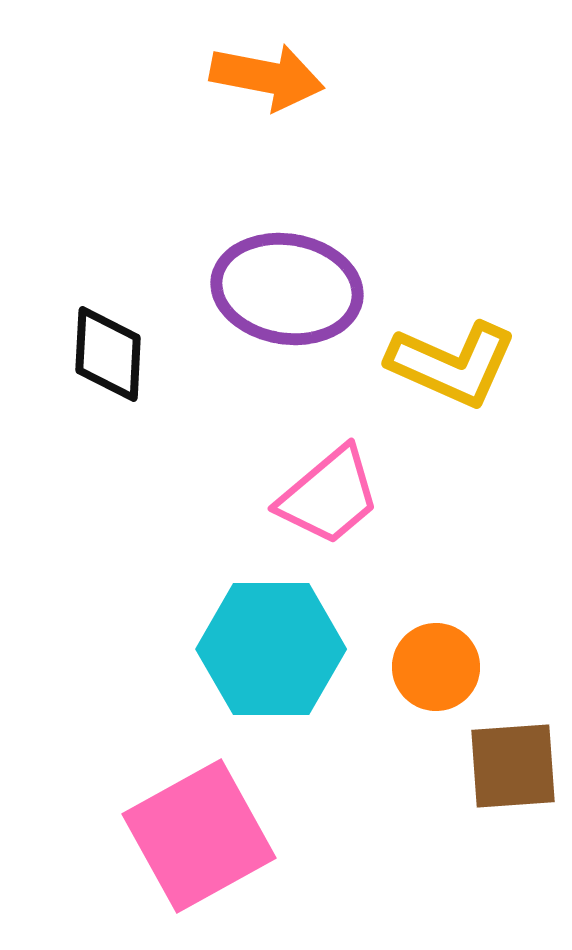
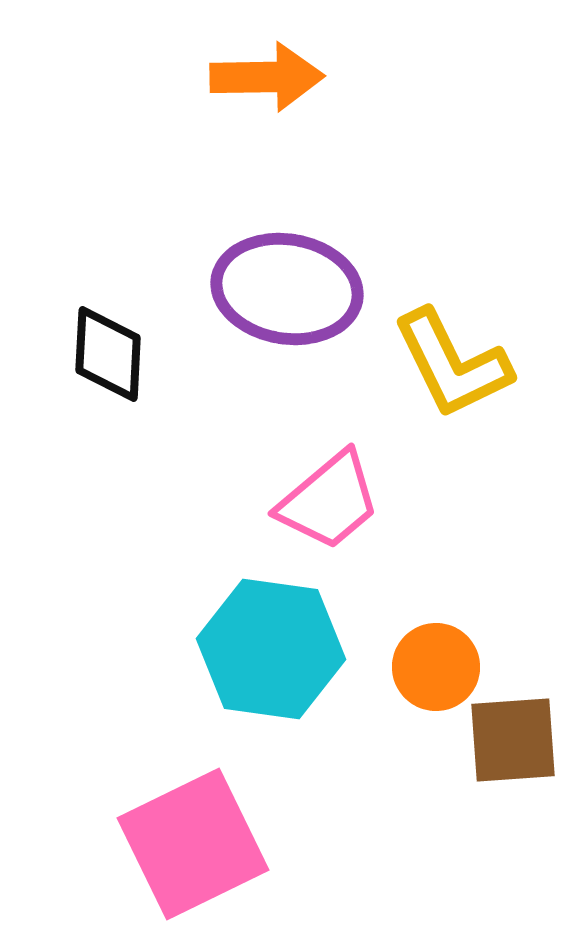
orange arrow: rotated 12 degrees counterclockwise
yellow L-shape: rotated 40 degrees clockwise
pink trapezoid: moved 5 px down
cyan hexagon: rotated 8 degrees clockwise
brown square: moved 26 px up
pink square: moved 6 px left, 8 px down; rotated 3 degrees clockwise
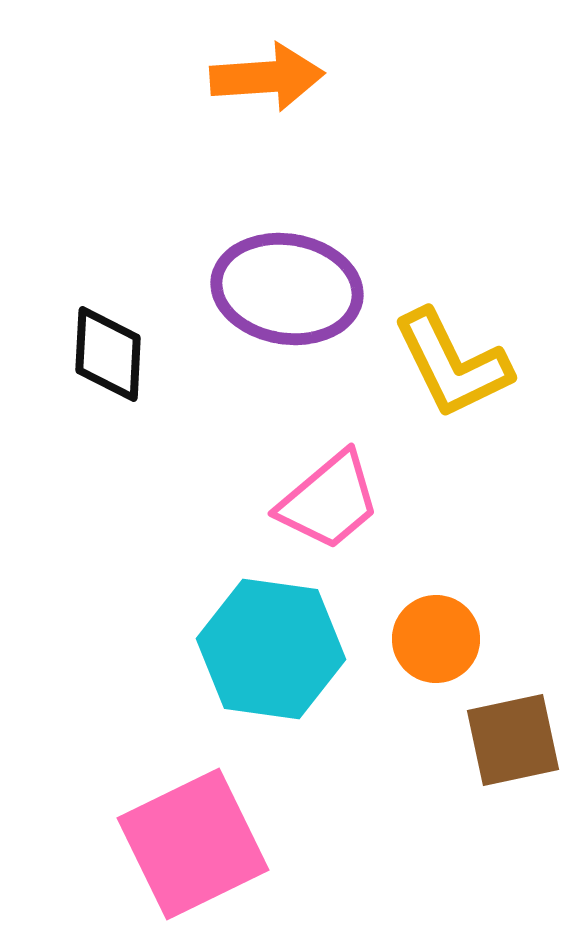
orange arrow: rotated 3 degrees counterclockwise
orange circle: moved 28 px up
brown square: rotated 8 degrees counterclockwise
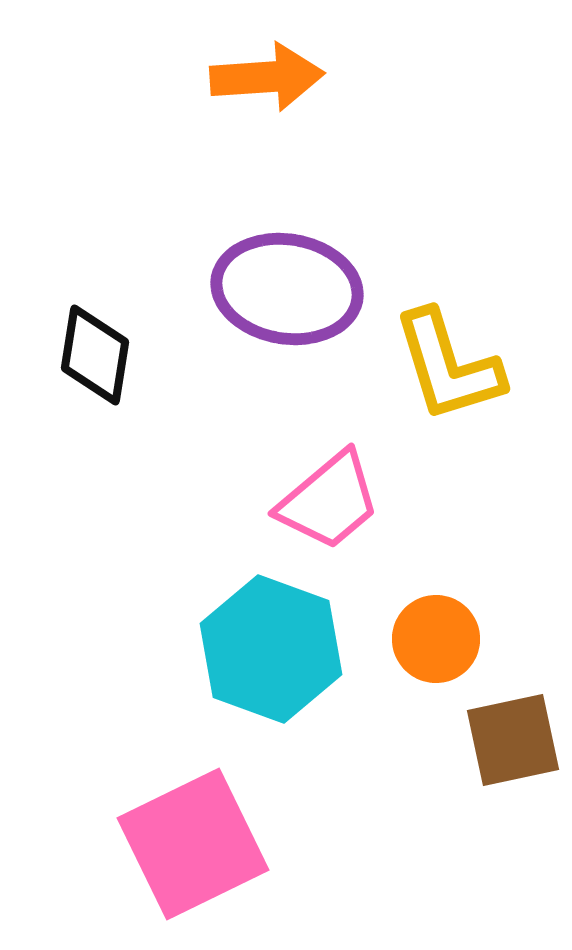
black diamond: moved 13 px left, 1 px down; rotated 6 degrees clockwise
yellow L-shape: moved 4 px left, 2 px down; rotated 9 degrees clockwise
cyan hexagon: rotated 12 degrees clockwise
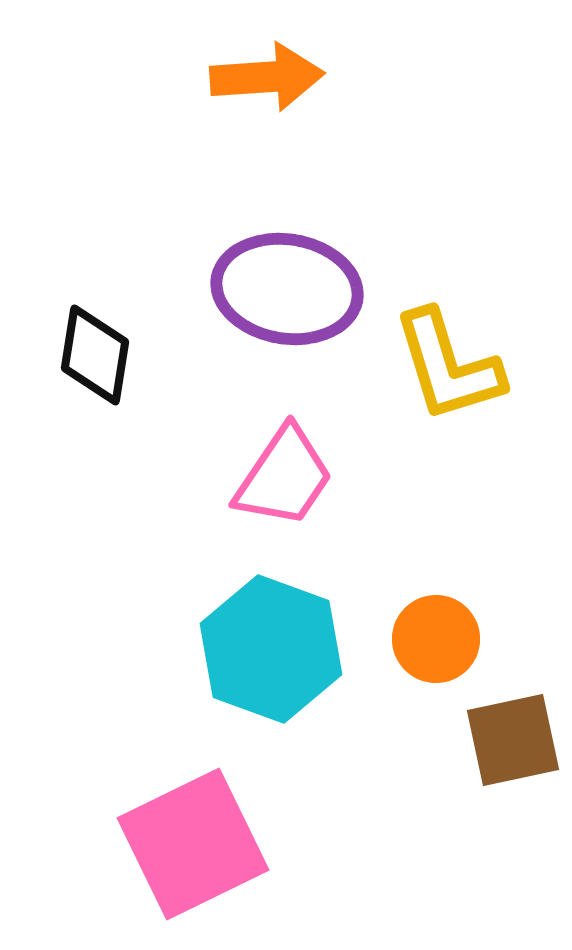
pink trapezoid: moved 45 px left, 24 px up; rotated 16 degrees counterclockwise
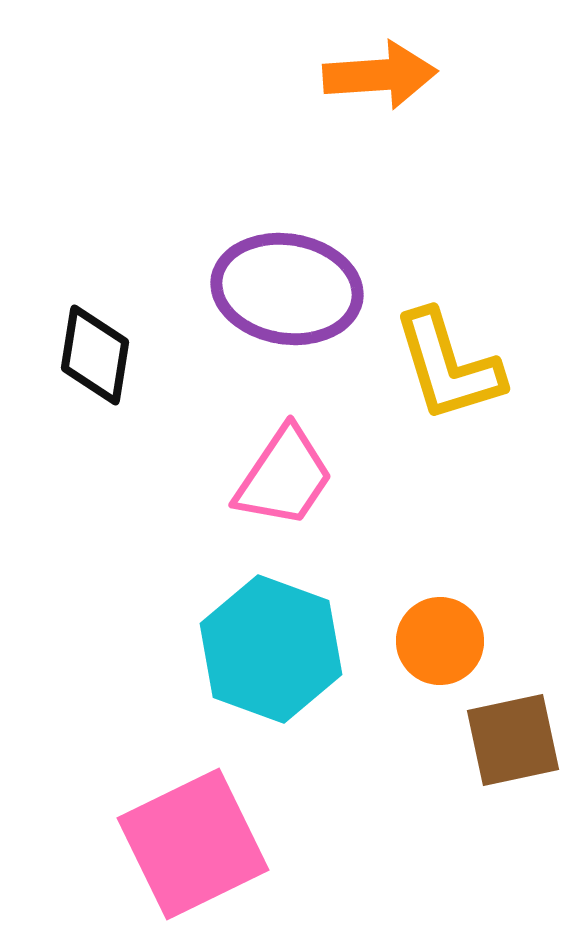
orange arrow: moved 113 px right, 2 px up
orange circle: moved 4 px right, 2 px down
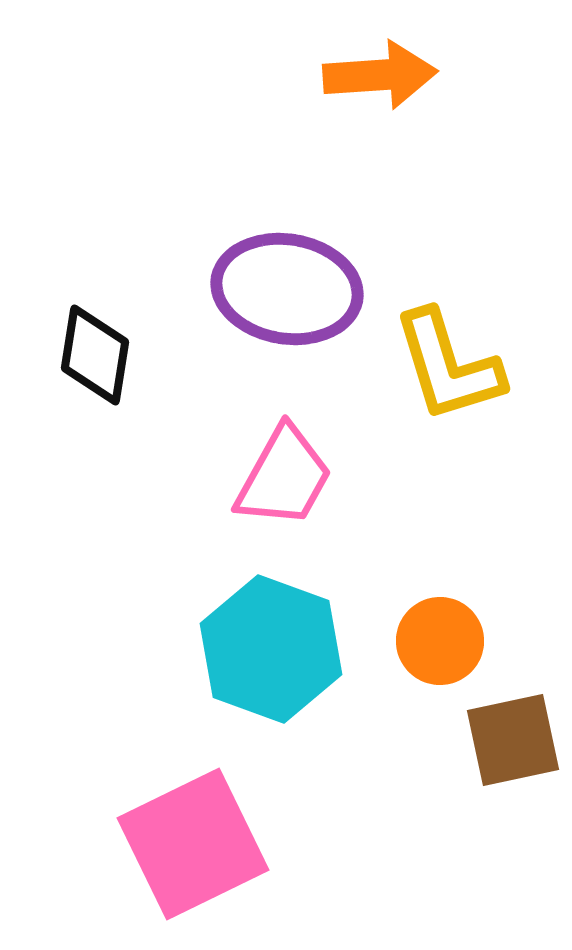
pink trapezoid: rotated 5 degrees counterclockwise
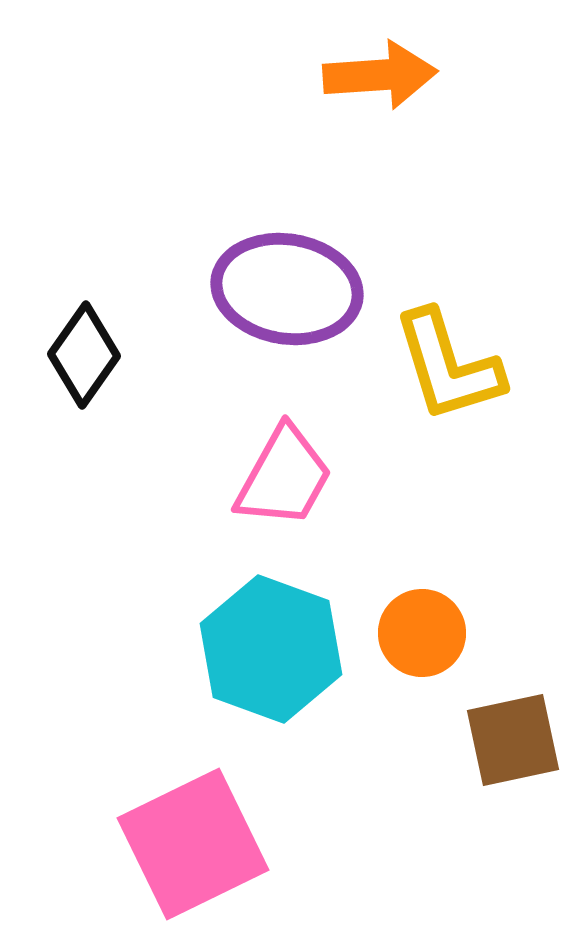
black diamond: moved 11 px left; rotated 26 degrees clockwise
orange circle: moved 18 px left, 8 px up
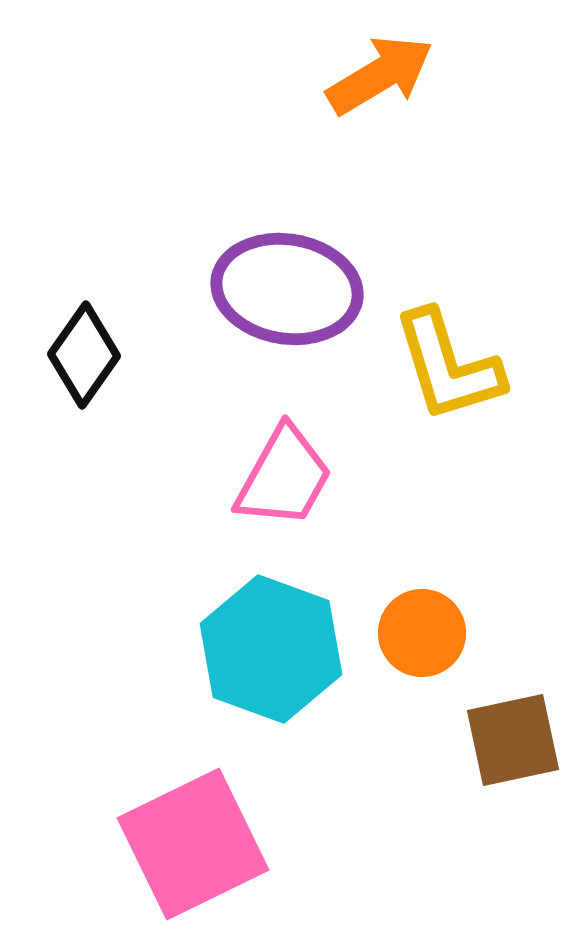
orange arrow: rotated 27 degrees counterclockwise
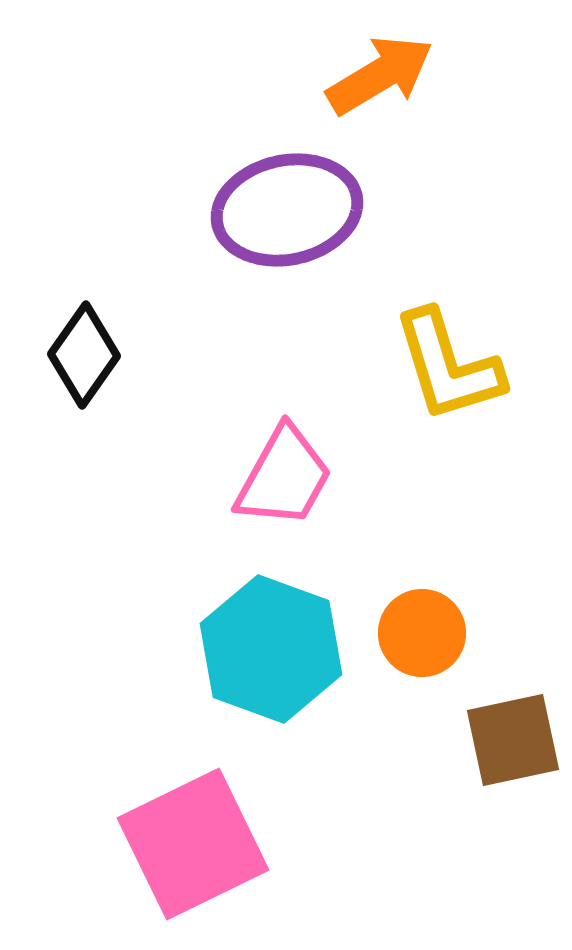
purple ellipse: moved 79 px up; rotated 21 degrees counterclockwise
